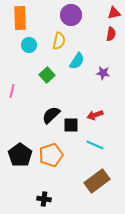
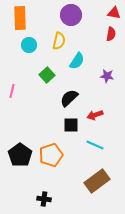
red triangle: rotated 24 degrees clockwise
purple star: moved 4 px right, 3 px down
black semicircle: moved 18 px right, 17 px up
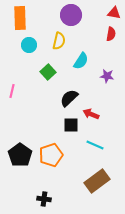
cyan semicircle: moved 4 px right
green square: moved 1 px right, 3 px up
red arrow: moved 4 px left, 1 px up; rotated 42 degrees clockwise
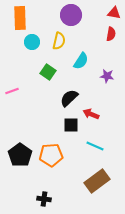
cyan circle: moved 3 px right, 3 px up
green square: rotated 14 degrees counterclockwise
pink line: rotated 56 degrees clockwise
cyan line: moved 1 px down
orange pentagon: rotated 15 degrees clockwise
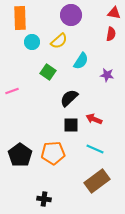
yellow semicircle: rotated 36 degrees clockwise
purple star: moved 1 px up
red arrow: moved 3 px right, 5 px down
cyan line: moved 3 px down
orange pentagon: moved 2 px right, 2 px up
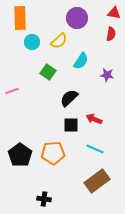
purple circle: moved 6 px right, 3 px down
